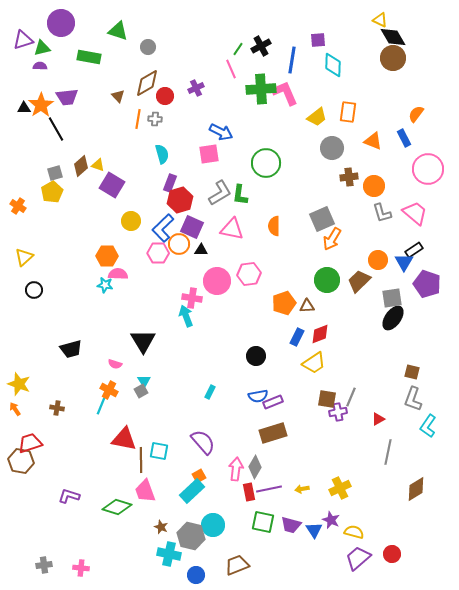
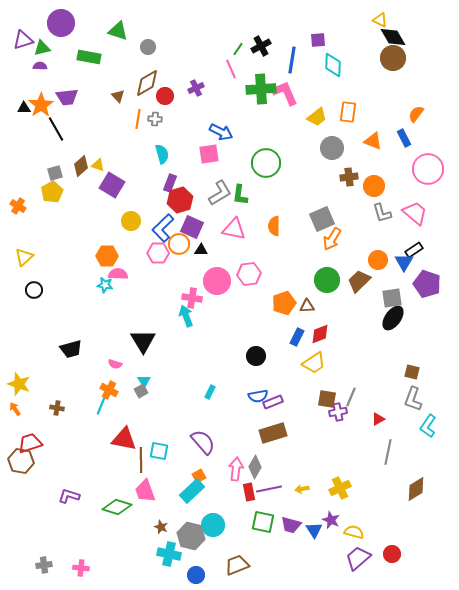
pink triangle at (232, 229): moved 2 px right
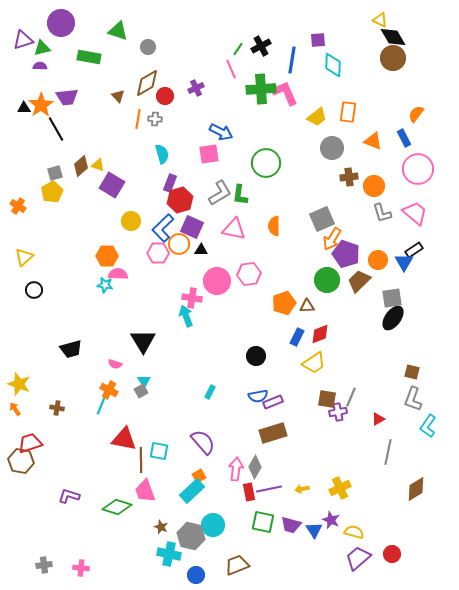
pink circle at (428, 169): moved 10 px left
purple pentagon at (427, 284): moved 81 px left, 30 px up
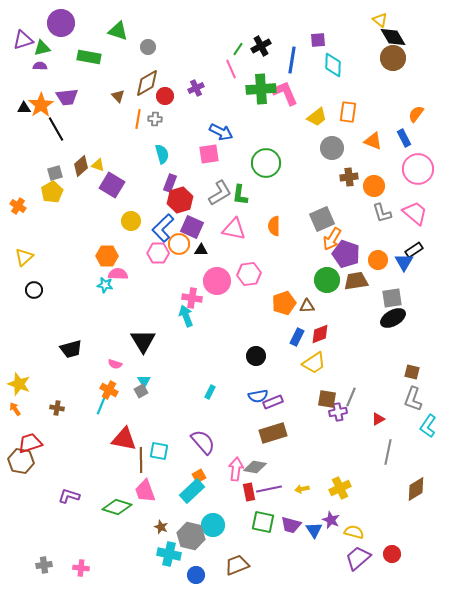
yellow triangle at (380, 20): rotated 14 degrees clockwise
brown trapezoid at (359, 281): moved 3 px left; rotated 35 degrees clockwise
black ellipse at (393, 318): rotated 25 degrees clockwise
gray diamond at (255, 467): rotated 70 degrees clockwise
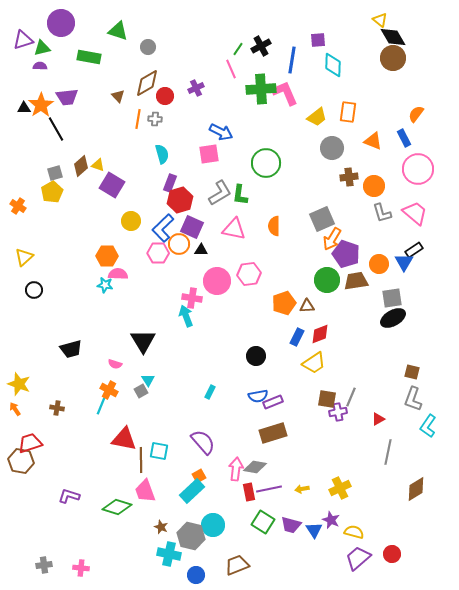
orange circle at (378, 260): moved 1 px right, 4 px down
cyan triangle at (144, 381): moved 4 px right, 1 px up
green square at (263, 522): rotated 20 degrees clockwise
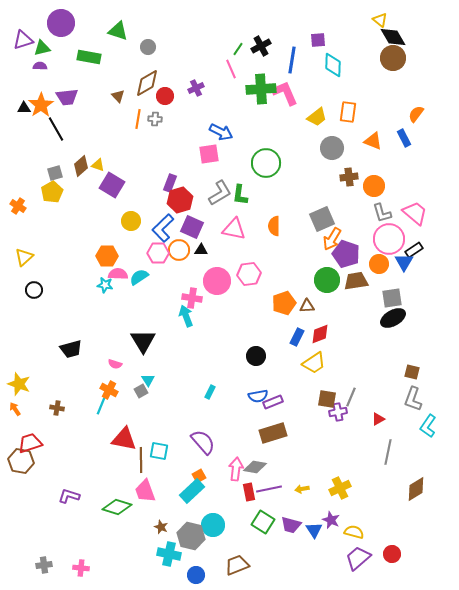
cyan semicircle at (162, 154): moved 23 px left, 123 px down; rotated 108 degrees counterclockwise
pink circle at (418, 169): moved 29 px left, 70 px down
orange circle at (179, 244): moved 6 px down
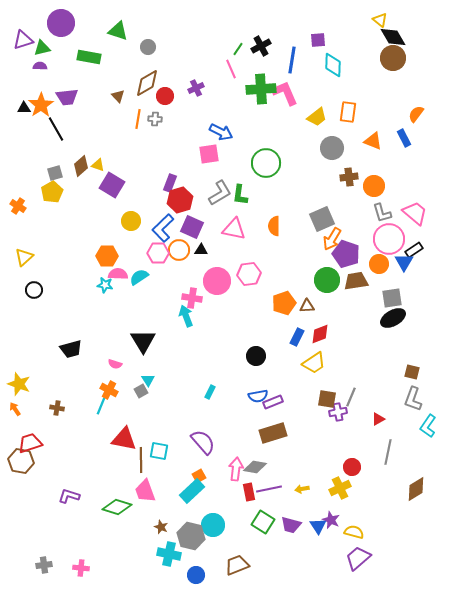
blue triangle at (314, 530): moved 4 px right, 4 px up
red circle at (392, 554): moved 40 px left, 87 px up
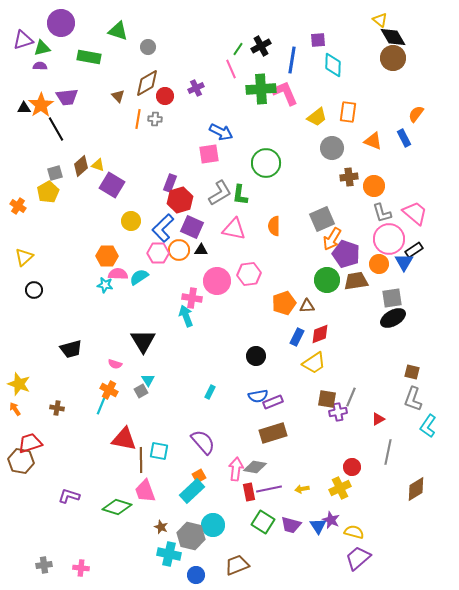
yellow pentagon at (52, 192): moved 4 px left
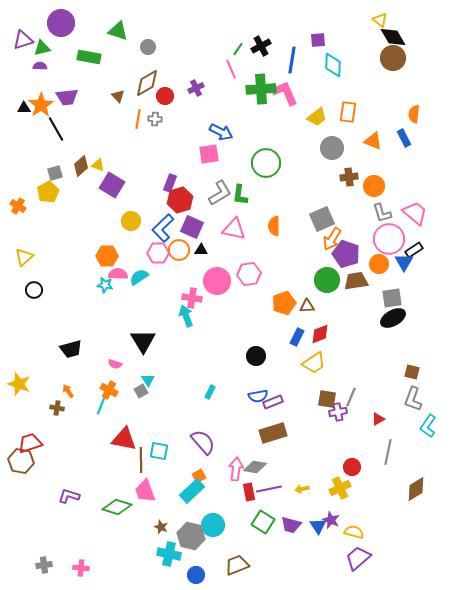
orange semicircle at (416, 114): moved 2 px left; rotated 30 degrees counterclockwise
orange arrow at (15, 409): moved 53 px right, 18 px up
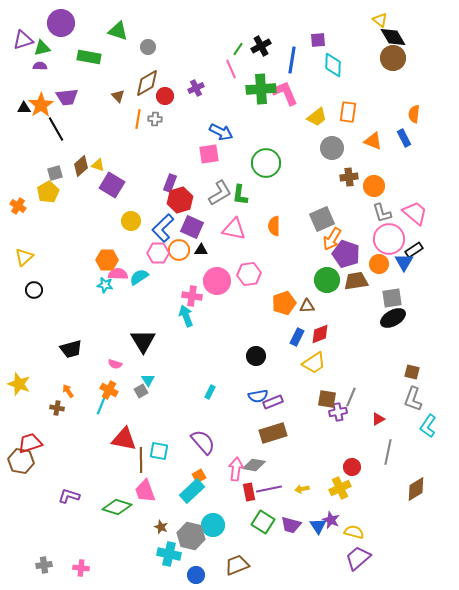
orange hexagon at (107, 256): moved 4 px down
pink cross at (192, 298): moved 2 px up
gray diamond at (255, 467): moved 1 px left, 2 px up
